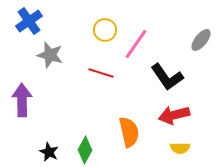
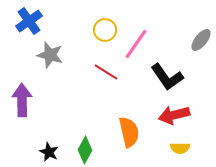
red line: moved 5 px right, 1 px up; rotated 15 degrees clockwise
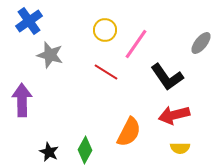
gray ellipse: moved 3 px down
orange semicircle: rotated 40 degrees clockwise
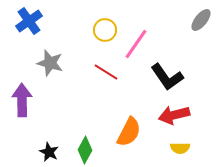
gray ellipse: moved 23 px up
gray star: moved 8 px down
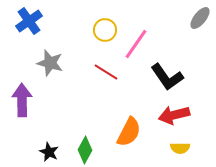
gray ellipse: moved 1 px left, 2 px up
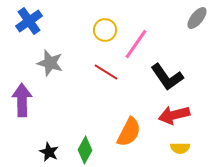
gray ellipse: moved 3 px left
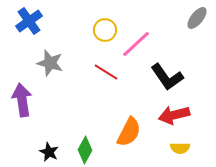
pink line: rotated 12 degrees clockwise
purple arrow: rotated 8 degrees counterclockwise
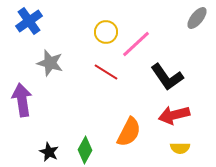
yellow circle: moved 1 px right, 2 px down
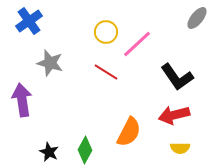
pink line: moved 1 px right
black L-shape: moved 10 px right
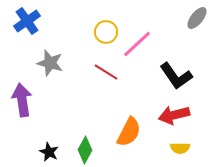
blue cross: moved 2 px left
black L-shape: moved 1 px left, 1 px up
